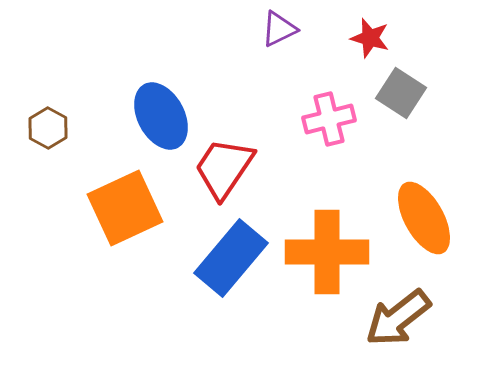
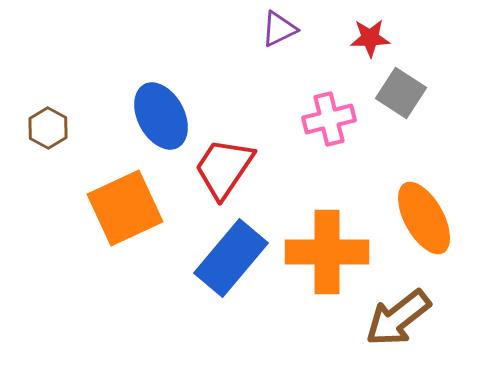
red star: rotated 18 degrees counterclockwise
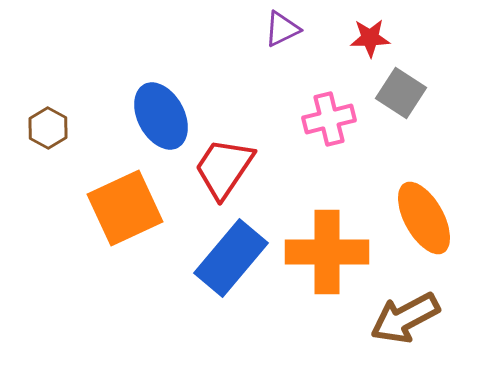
purple triangle: moved 3 px right
brown arrow: moved 7 px right; rotated 10 degrees clockwise
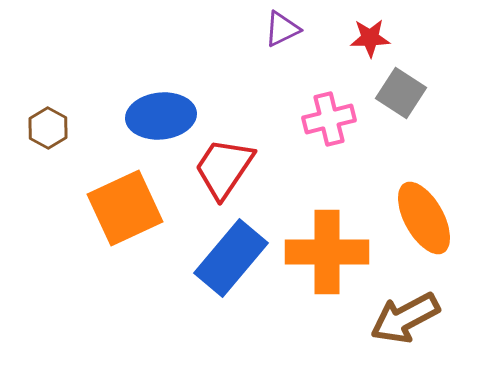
blue ellipse: rotated 68 degrees counterclockwise
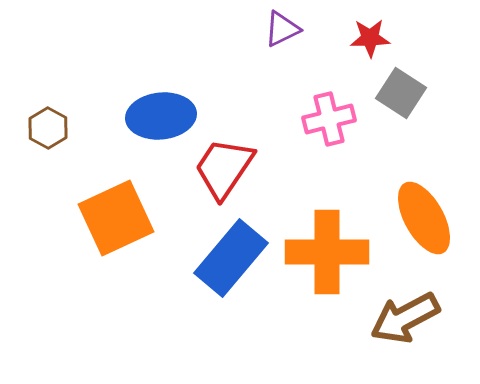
orange square: moved 9 px left, 10 px down
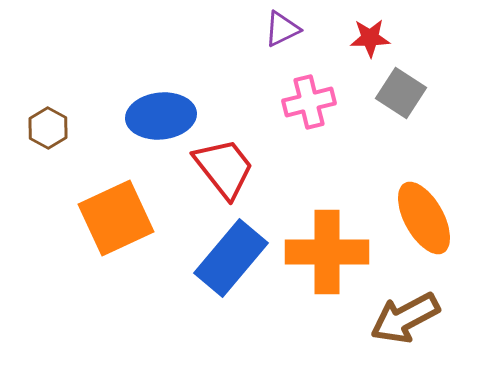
pink cross: moved 20 px left, 17 px up
red trapezoid: rotated 108 degrees clockwise
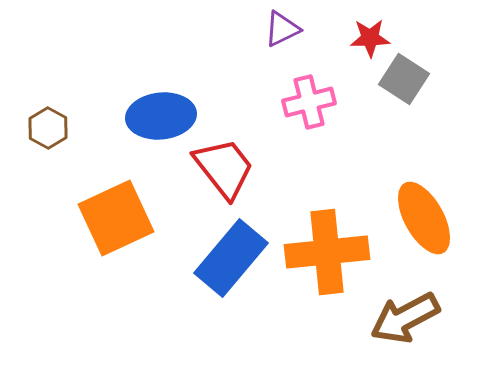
gray square: moved 3 px right, 14 px up
orange cross: rotated 6 degrees counterclockwise
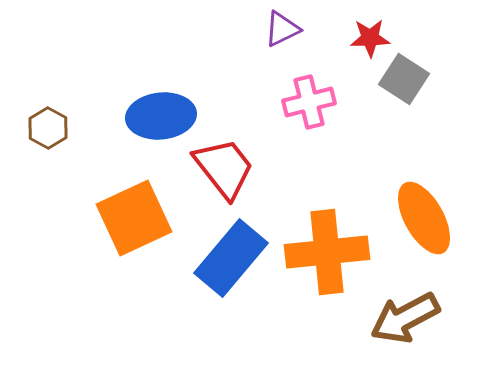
orange square: moved 18 px right
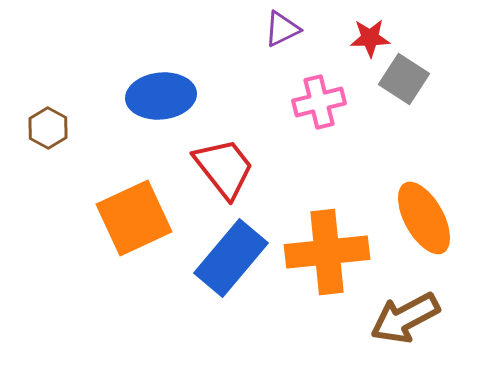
pink cross: moved 10 px right
blue ellipse: moved 20 px up
